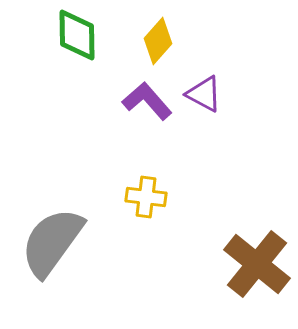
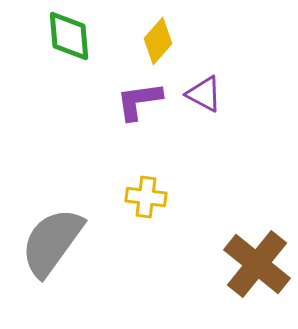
green diamond: moved 8 px left, 1 px down; rotated 4 degrees counterclockwise
purple L-shape: moved 8 px left; rotated 57 degrees counterclockwise
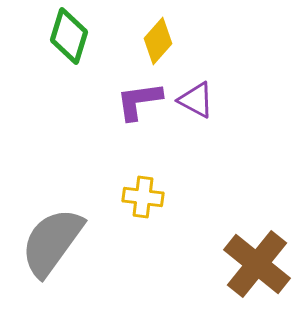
green diamond: rotated 22 degrees clockwise
purple triangle: moved 8 px left, 6 px down
yellow cross: moved 3 px left
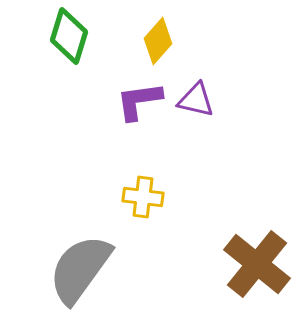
purple triangle: rotated 15 degrees counterclockwise
gray semicircle: moved 28 px right, 27 px down
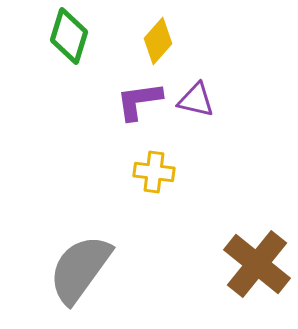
yellow cross: moved 11 px right, 25 px up
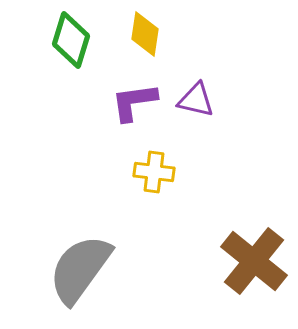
green diamond: moved 2 px right, 4 px down
yellow diamond: moved 13 px left, 7 px up; rotated 33 degrees counterclockwise
purple L-shape: moved 5 px left, 1 px down
brown cross: moved 3 px left, 3 px up
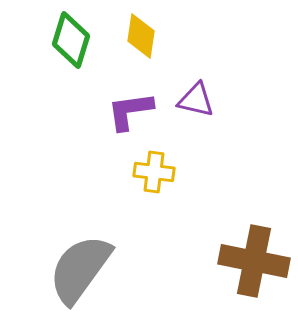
yellow diamond: moved 4 px left, 2 px down
purple L-shape: moved 4 px left, 9 px down
brown cross: rotated 28 degrees counterclockwise
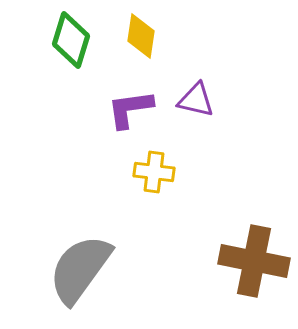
purple L-shape: moved 2 px up
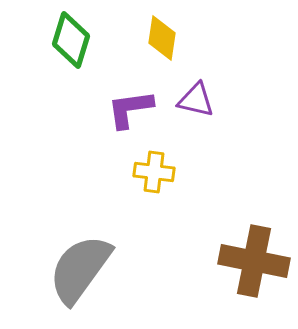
yellow diamond: moved 21 px right, 2 px down
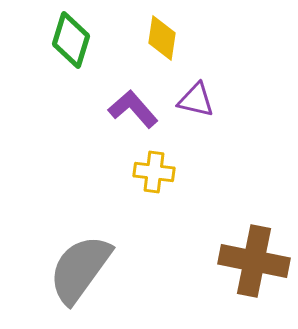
purple L-shape: moved 3 px right; rotated 57 degrees clockwise
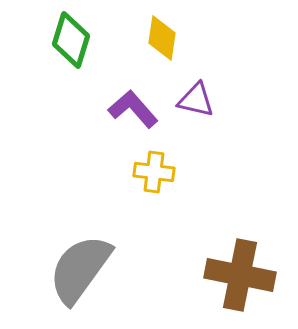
brown cross: moved 14 px left, 14 px down
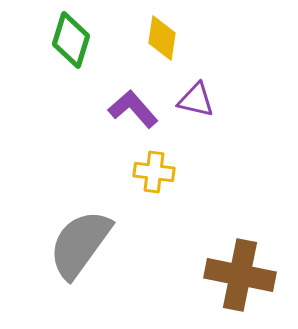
gray semicircle: moved 25 px up
